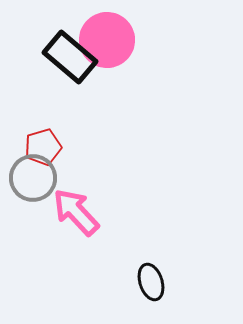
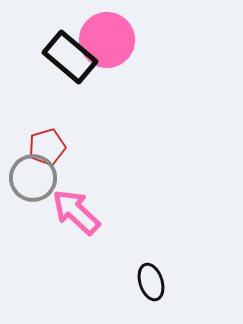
red pentagon: moved 4 px right
pink arrow: rotated 4 degrees counterclockwise
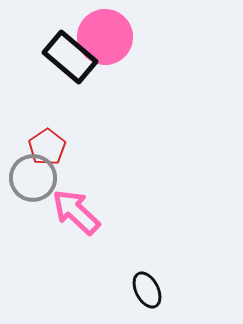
pink circle: moved 2 px left, 3 px up
red pentagon: rotated 18 degrees counterclockwise
black ellipse: moved 4 px left, 8 px down; rotated 9 degrees counterclockwise
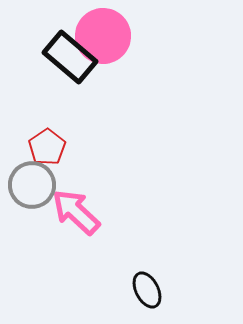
pink circle: moved 2 px left, 1 px up
gray circle: moved 1 px left, 7 px down
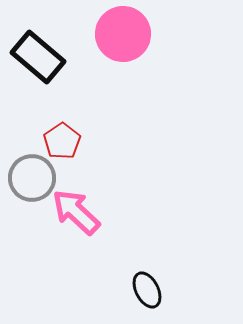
pink circle: moved 20 px right, 2 px up
black rectangle: moved 32 px left
red pentagon: moved 15 px right, 6 px up
gray circle: moved 7 px up
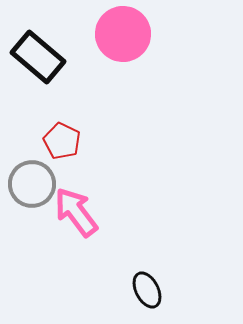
red pentagon: rotated 12 degrees counterclockwise
gray circle: moved 6 px down
pink arrow: rotated 10 degrees clockwise
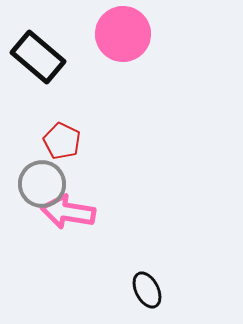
gray circle: moved 10 px right
pink arrow: moved 8 px left; rotated 44 degrees counterclockwise
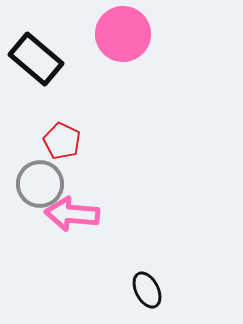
black rectangle: moved 2 px left, 2 px down
gray circle: moved 2 px left
pink arrow: moved 4 px right, 2 px down; rotated 4 degrees counterclockwise
